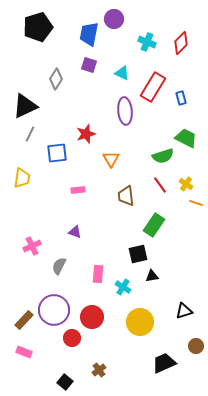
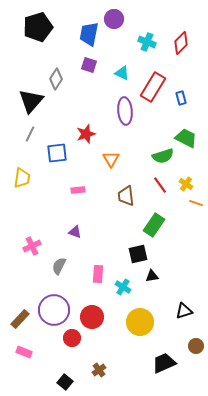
black triangle at (25, 106): moved 6 px right, 5 px up; rotated 24 degrees counterclockwise
brown rectangle at (24, 320): moved 4 px left, 1 px up
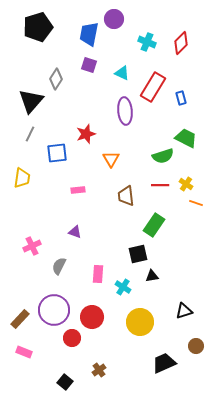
red line at (160, 185): rotated 54 degrees counterclockwise
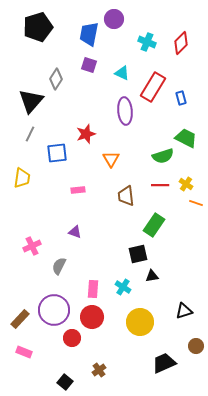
pink rectangle at (98, 274): moved 5 px left, 15 px down
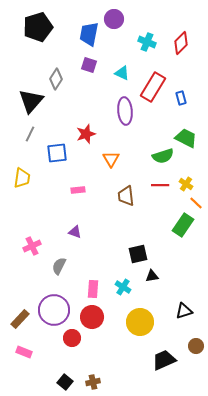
orange line at (196, 203): rotated 24 degrees clockwise
green rectangle at (154, 225): moved 29 px right
black trapezoid at (164, 363): moved 3 px up
brown cross at (99, 370): moved 6 px left, 12 px down; rotated 24 degrees clockwise
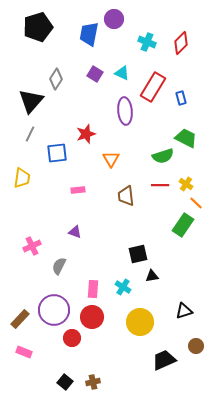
purple square at (89, 65): moved 6 px right, 9 px down; rotated 14 degrees clockwise
